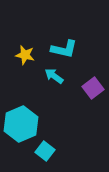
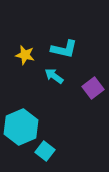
cyan hexagon: moved 3 px down
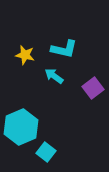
cyan square: moved 1 px right, 1 px down
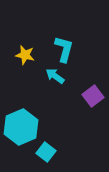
cyan L-shape: rotated 88 degrees counterclockwise
cyan arrow: moved 1 px right
purple square: moved 8 px down
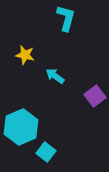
cyan L-shape: moved 2 px right, 31 px up
purple square: moved 2 px right
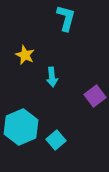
yellow star: rotated 12 degrees clockwise
cyan arrow: moved 3 px left, 1 px down; rotated 132 degrees counterclockwise
cyan square: moved 10 px right, 12 px up; rotated 12 degrees clockwise
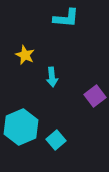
cyan L-shape: rotated 80 degrees clockwise
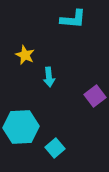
cyan L-shape: moved 7 px right, 1 px down
cyan arrow: moved 3 px left
cyan hexagon: rotated 20 degrees clockwise
cyan square: moved 1 px left, 8 px down
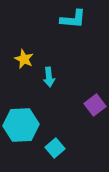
yellow star: moved 1 px left, 4 px down
purple square: moved 9 px down
cyan hexagon: moved 2 px up
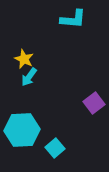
cyan arrow: moved 20 px left; rotated 42 degrees clockwise
purple square: moved 1 px left, 2 px up
cyan hexagon: moved 1 px right, 5 px down
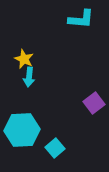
cyan L-shape: moved 8 px right
cyan arrow: rotated 30 degrees counterclockwise
